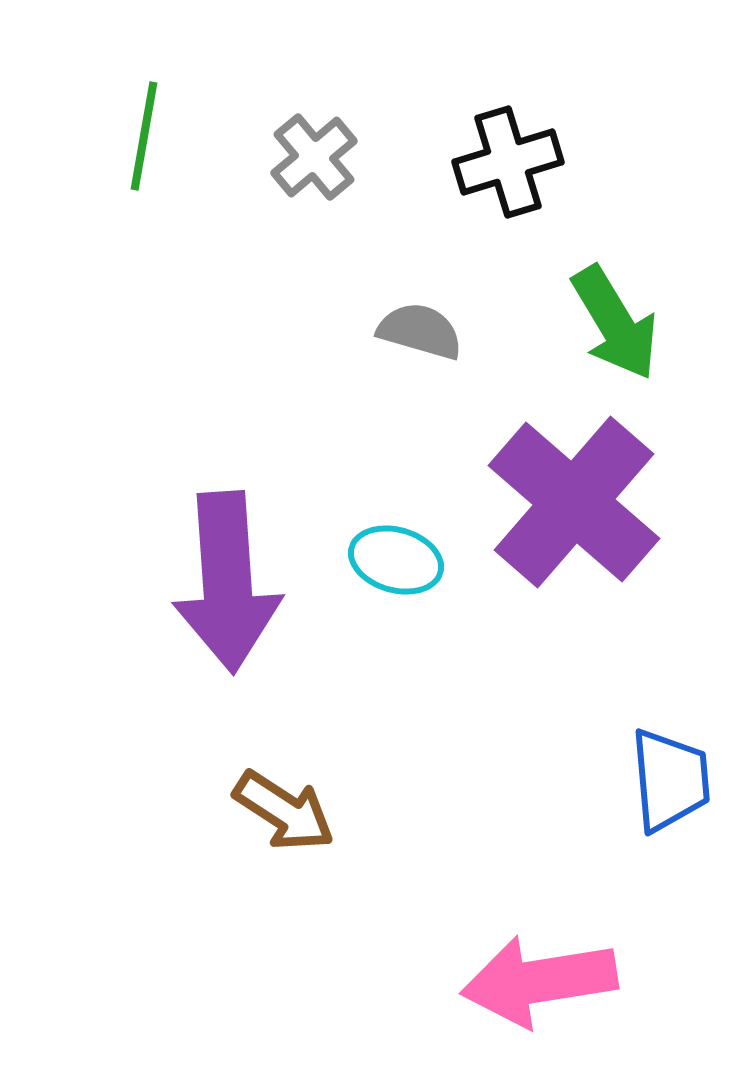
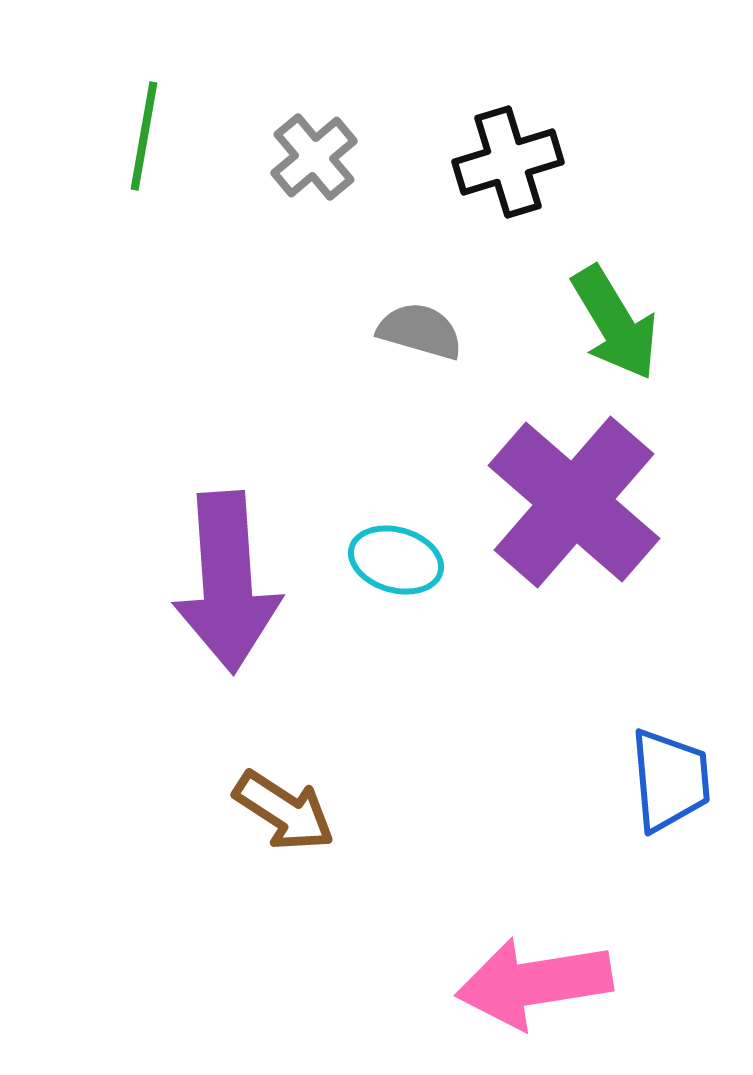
pink arrow: moved 5 px left, 2 px down
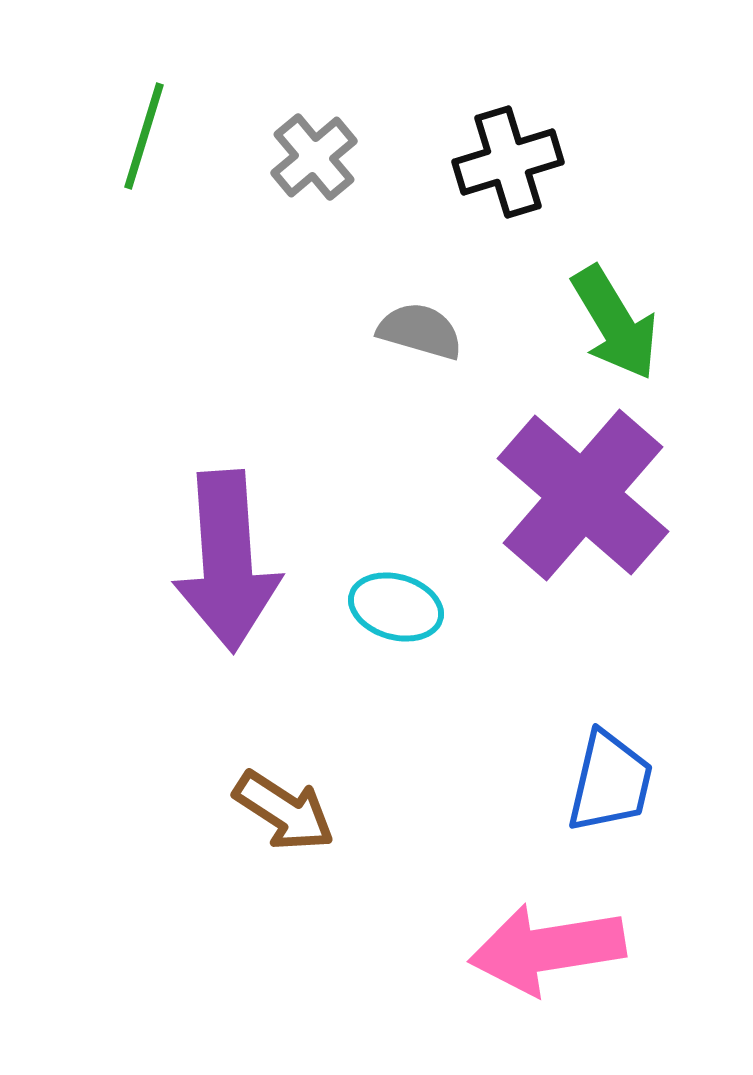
green line: rotated 7 degrees clockwise
purple cross: moved 9 px right, 7 px up
cyan ellipse: moved 47 px down
purple arrow: moved 21 px up
blue trapezoid: moved 60 px left, 2 px down; rotated 18 degrees clockwise
pink arrow: moved 13 px right, 34 px up
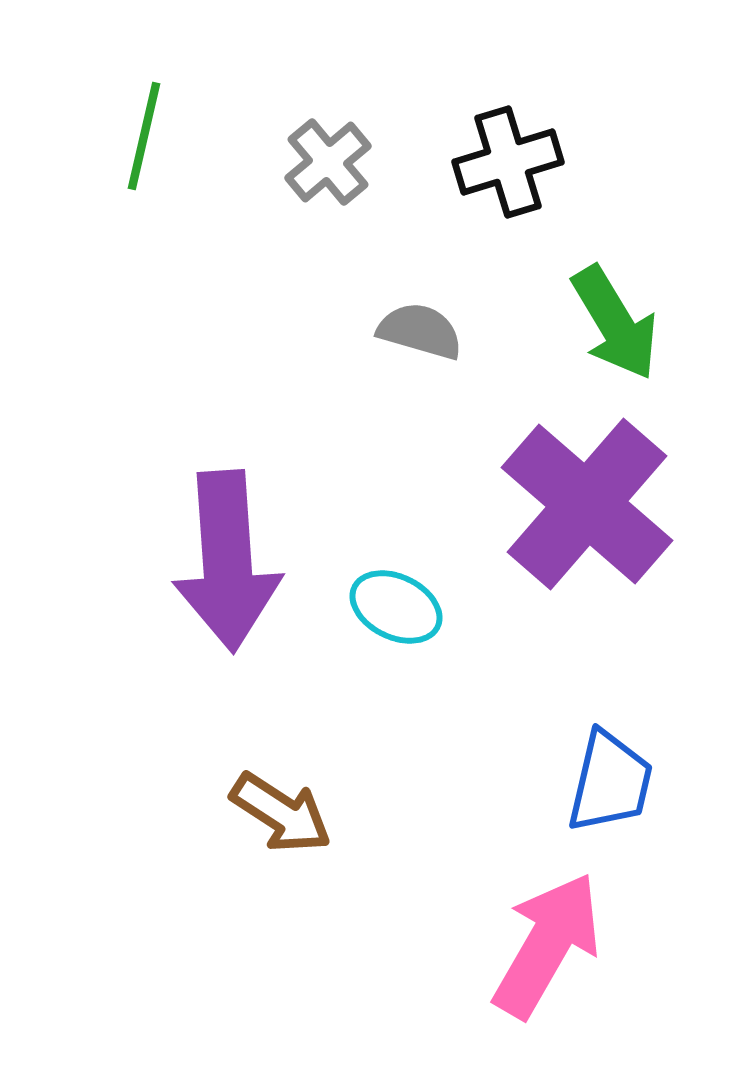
green line: rotated 4 degrees counterclockwise
gray cross: moved 14 px right, 5 px down
purple cross: moved 4 px right, 9 px down
cyan ellipse: rotated 10 degrees clockwise
brown arrow: moved 3 px left, 2 px down
pink arrow: moved 4 px up; rotated 129 degrees clockwise
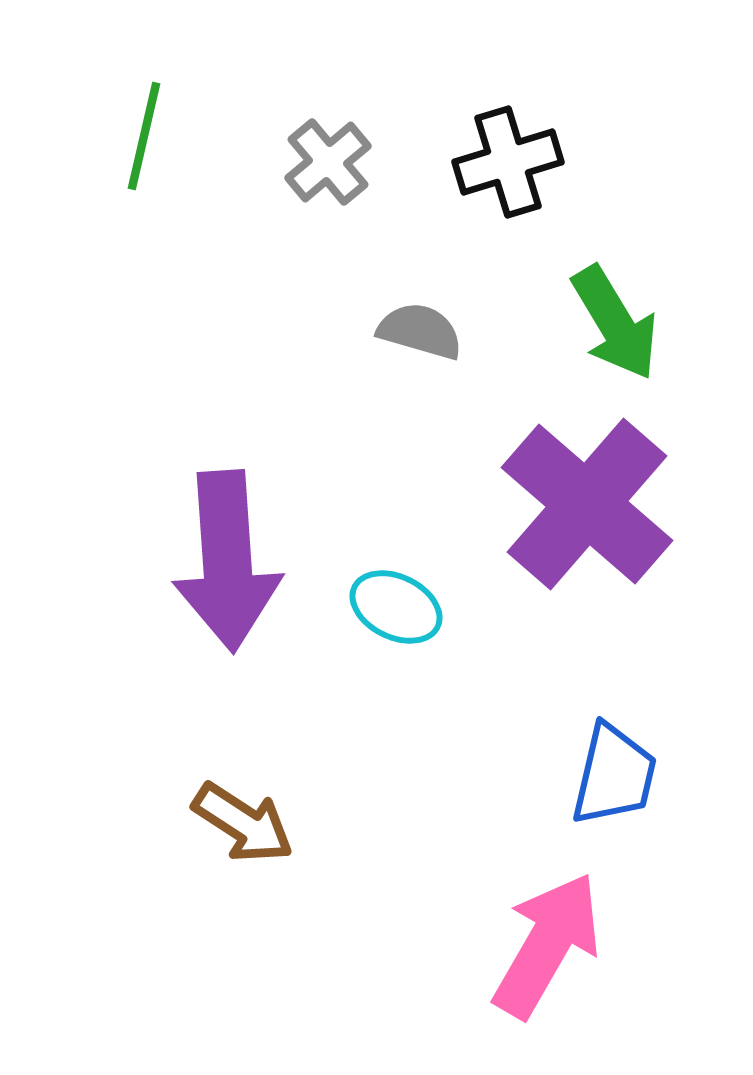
blue trapezoid: moved 4 px right, 7 px up
brown arrow: moved 38 px left, 10 px down
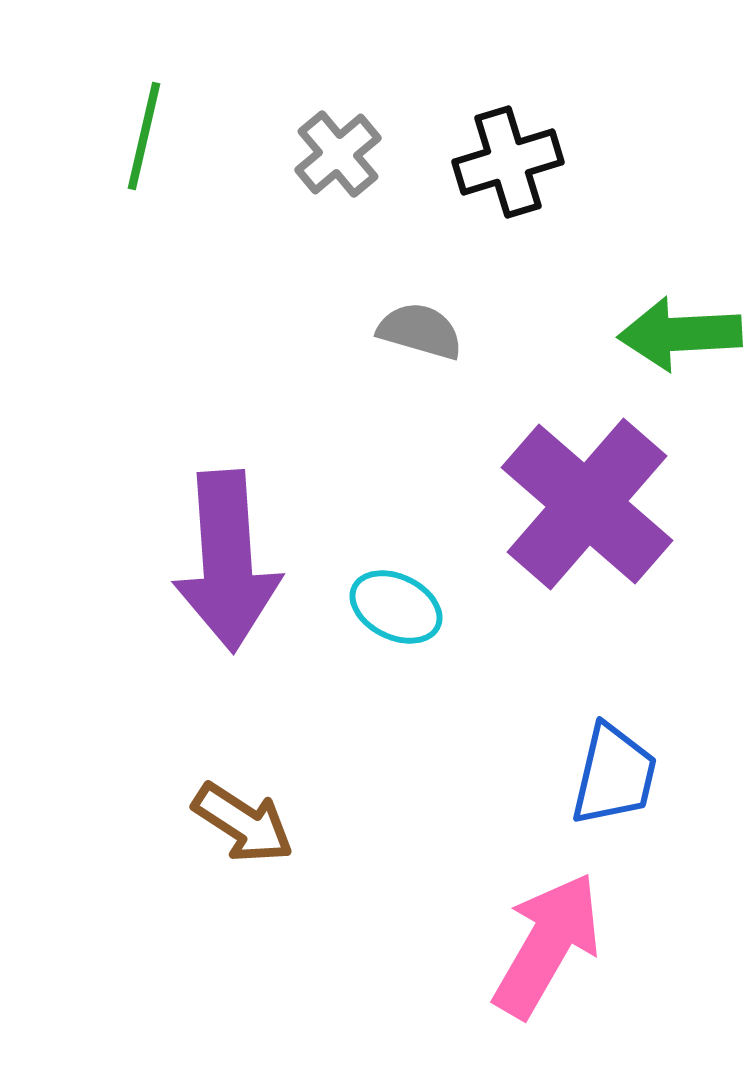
gray cross: moved 10 px right, 8 px up
green arrow: moved 65 px right, 11 px down; rotated 118 degrees clockwise
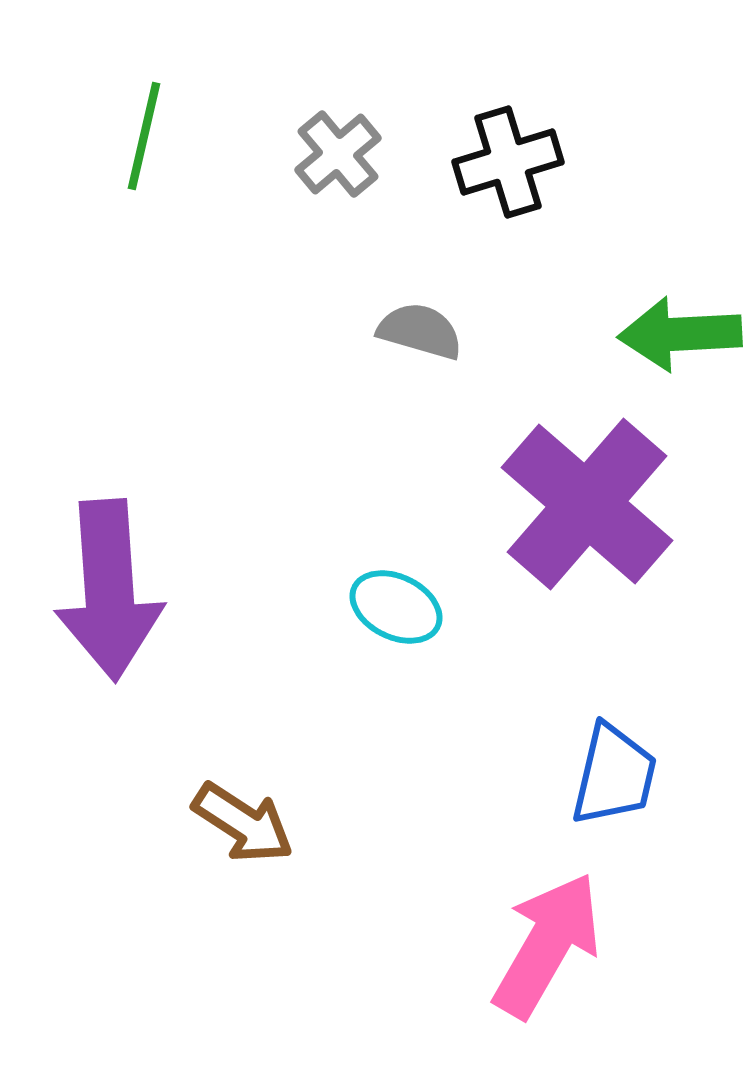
purple arrow: moved 118 px left, 29 px down
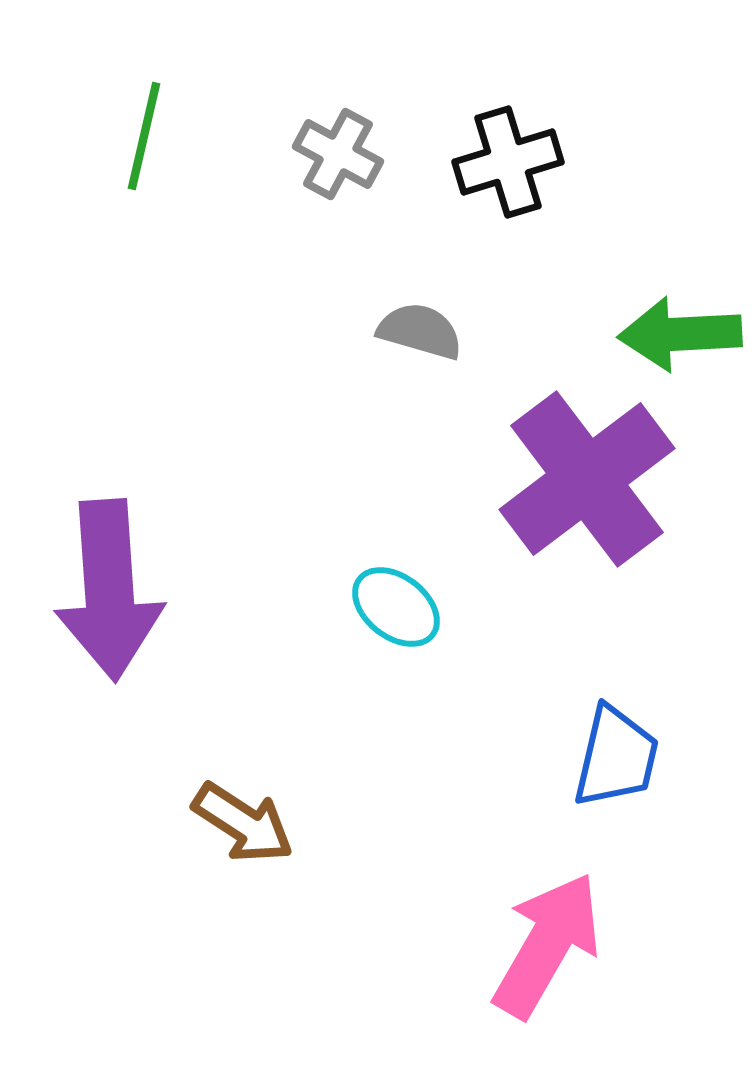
gray cross: rotated 22 degrees counterclockwise
purple cross: moved 25 px up; rotated 12 degrees clockwise
cyan ellipse: rotated 12 degrees clockwise
blue trapezoid: moved 2 px right, 18 px up
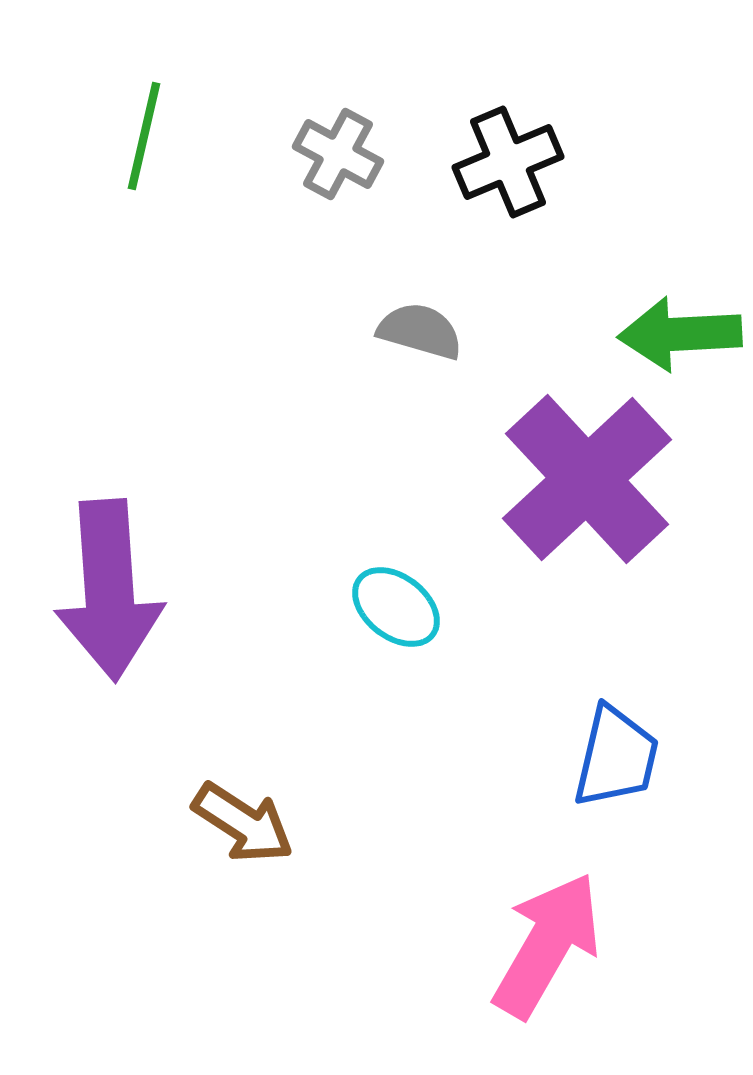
black cross: rotated 6 degrees counterclockwise
purple cross: rotated 6 degrees counterclockwise
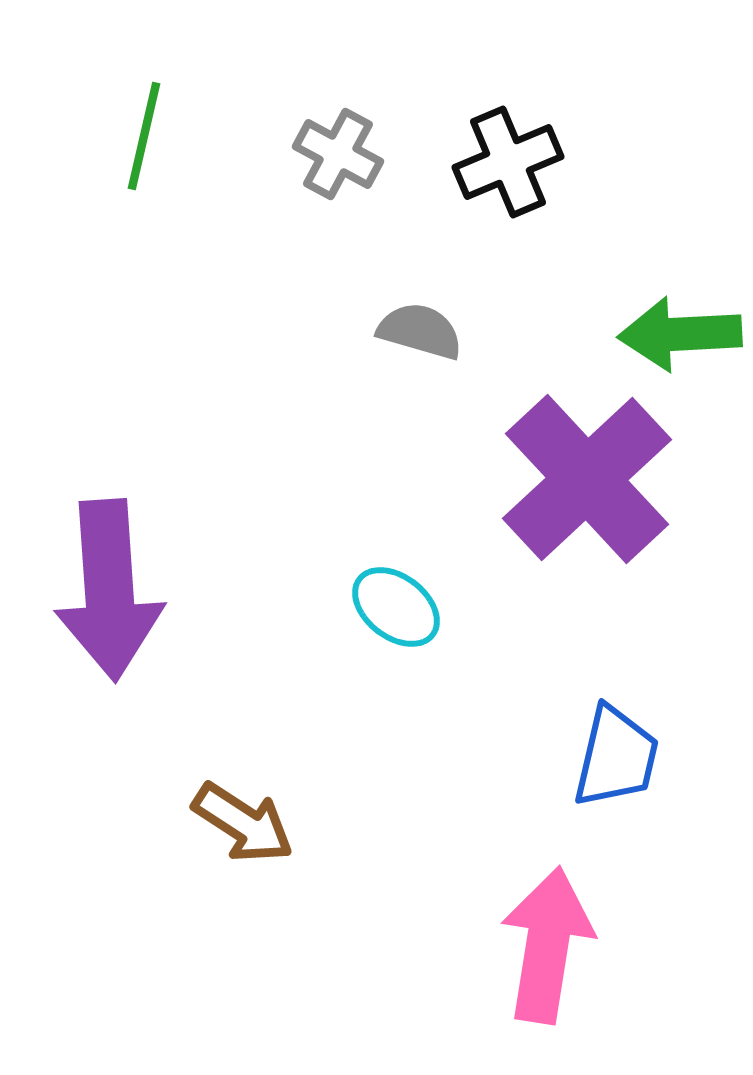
pink arrow: rotated 21 degrees counterclockwise
